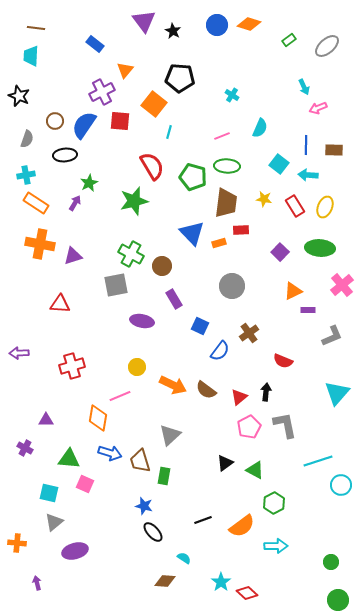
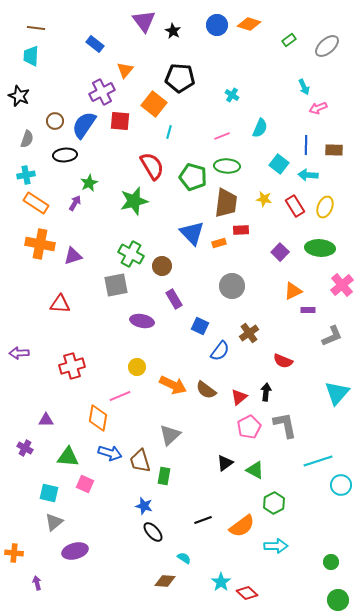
green triangle at (69, 459): moved 1 px left, 2 px up
orange cross at (17, 543): moved 3 px left, 10 px down
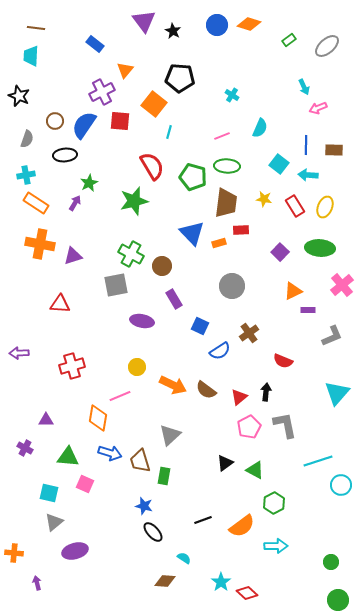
blue semicircle at (220, 351): rotated 20 degrees clockwise
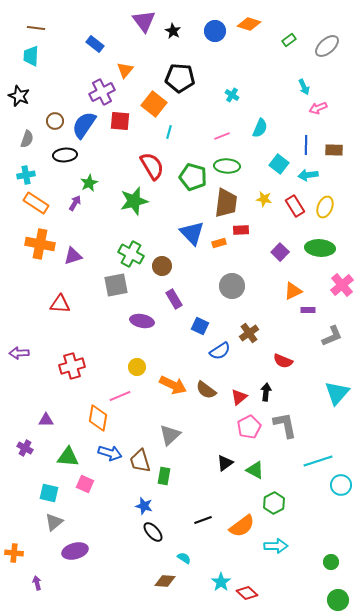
blue circle at (217, 25): moved 2 px left, 6 px down
cyan arrow at (308, 175): rotated 12 degrees counterclockwise
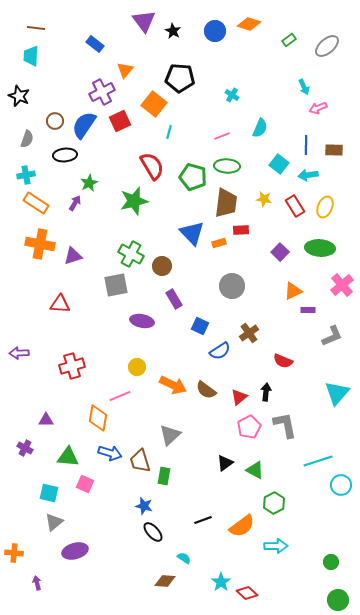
red square at (120, 121): rotated 30 degrees counterclockwise
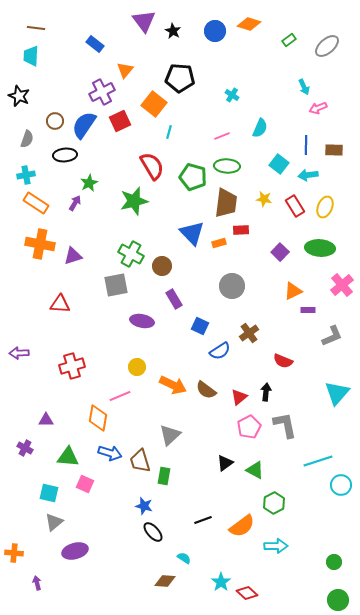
green circle at (331, 562): moved 3 px right
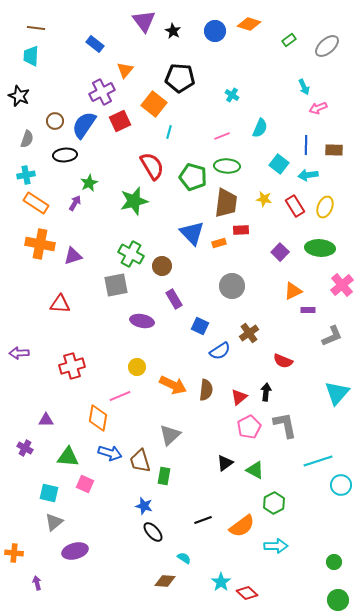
brown semicircle at (206, 390): rotated 120 degrees counterclockwise
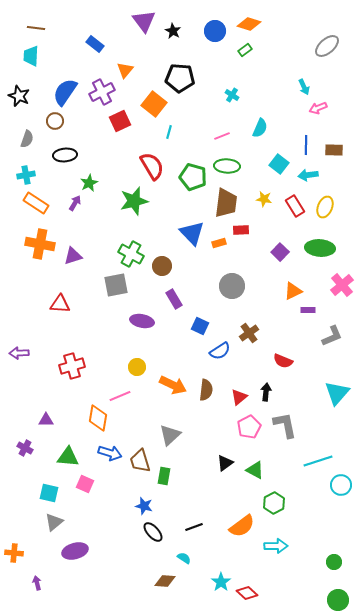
green rectangle at (289, 40): moved 44 px left, 10 px down
blue semicircle at (84, 125): moved 19 px left, 33 px up
black line at (203, 520): moved 9 px left, 7 px down
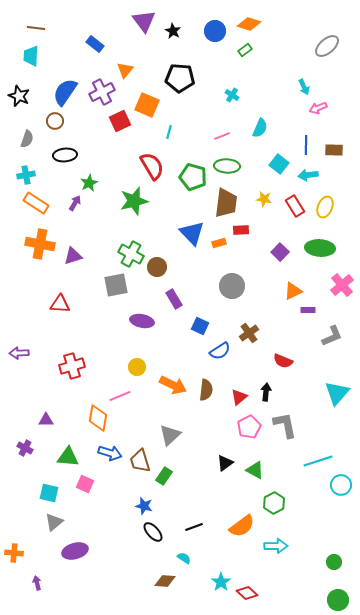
orange square at (154, 104): moved 7 px left, 1 px down; rotated 15 degrees counterclockwise
brown circle at (162, 266): moved 5 px left, 1 px down
green rectangle at (164, 476): rotated 24 degrees clockwise
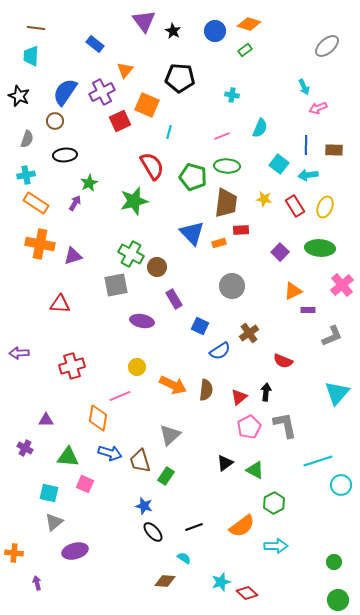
cyan cross at (232, 95): rotated 24 degrees counterclockwise
green rectangle at (164, 476): moved 2 px right
cyan star at (221, 582): rotated 18 degrees clockwise
